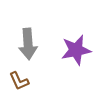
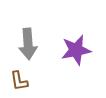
brown L-shape: rotated 15 degrees clockwise
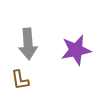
brown L-shape: moved 1 px right, 1 px up
